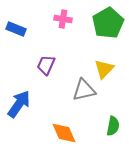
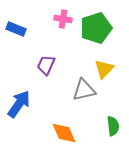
green pentagon: moved 12 px left, 5 px down; rotated 12 degrees clockwise
green semicircle: rotated 18 degrees counterclockwise
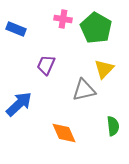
green pentagon: rotated 24 degrees counterclockwise
blue arrow: rotated 12 degrees clockwise
